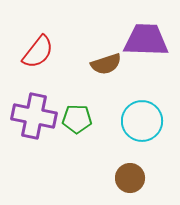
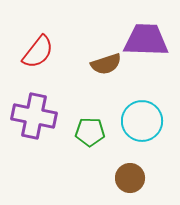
green pentagon: moved 13 px right, 13 px down
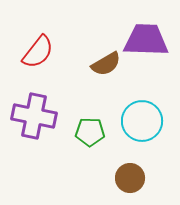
brown semicircle: rotated 12 degrees counterclockwise
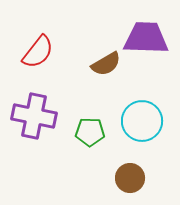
purple trapezoid: moved 2 px up
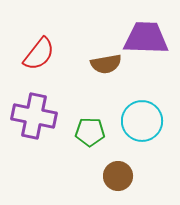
red semicircle: moved 1 px right, 2 px down
brown semicircle: rotated 20 degrees clockwise
brown circle: moved 12 px left, 2 px up
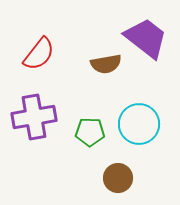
purple trapezoid: rotated 36 degrees clockwise
purple cross: moved 1 px down; rotated 21 degrees counterclockwise
cyan circle: moved 3 px left, 3 px down
brown circle: moved 2 px down
